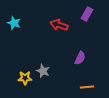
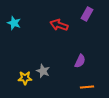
purple semicircle: moved 3 px down
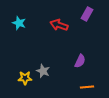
cyan star: moved 5 px right
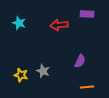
purple rectangle: rotated 64 degrees clockwise
red arrow: rotated 24 degrees counterclockwise
yellow star: moved 4 px left, 3 px up; rotated 16 degrees clockwise
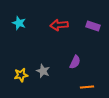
purple rectangle: moved 6 px right, 12 px down; rotated 16 degrees clockwise
purple semicircle: moved 5 px left, 1 px down
yellow star: rotated 24 degrees counterclockwise
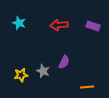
purple semicircle: moved 11 px left
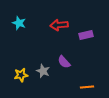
purple rectangle: moved 7 px left, 9 px down; rotated 32 degrees counterclockwise
purple semicircle: rotated 112 degrees clockwise
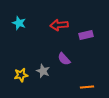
purple semicircle: moved 3 px up
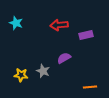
cyan star: moved 3 px left
purple semicircle: moved 1 px up; rotated 104 degrees clockwise
yellow star: rotated 16 degrees clockwise
orange line: moved 3 px right
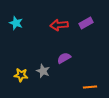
purple rectangle: moved 12 px up; rotated 16 degrees counterclockwise
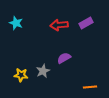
gray star: rotated 24 degrees clockwise
